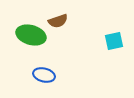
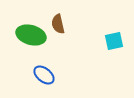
brown semicircle: moved 3 px down; rotated 96 degrees clockwise
blue ellipse: rotated 25 degrees clockwise
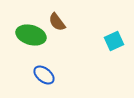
brown semicircle: moved 1 px left, 2 px up; rotated 24 degrees counterclockwise
cyan square: rotated 12 degrees counterclockwise
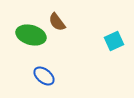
blue ellipse: moved 1 px down
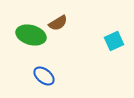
brown semicircle: moved 1 px right, 1 px down; rotated 84 degrees counterclockwise
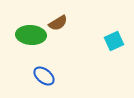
green ellipse: rotated 12 degrees counterclockwise
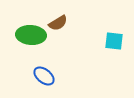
cyan square: rotated 30 degrees clockwise
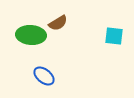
cyan square: moved 5 px up
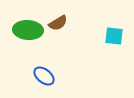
green ellipse: moved 3 px left, 5 px up
